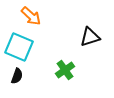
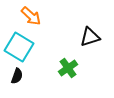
cyan square: rotated 8 degrees clockwise
green cross: moved 3 px right, 2 px up
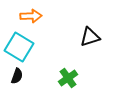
orange arrow: rotated 45 degrees counterclockwise
green cross: moved 10 px down
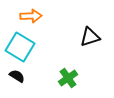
cyan square: moved 1 px right
black semicircle: rotated 77 degrees counterclockwise
